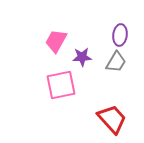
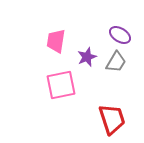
purple ellipse: rotated 65 degrees counterclockwise
pink trapezoid: rotated 20 degrees counterclockwise
purple star: moved 5 px right; rotated 18 degrees counterclockwise
red trapezoid: rotated 24 degrees clockwise
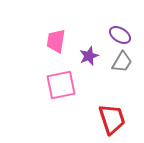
purple star: moved 2 px right, 1 px up
gray trapezoid: moved 6 px right
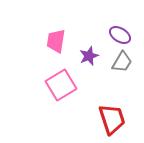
pink square: rotated 20 degrees counterclockwise
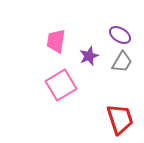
red trapezoid: moved 8 px right
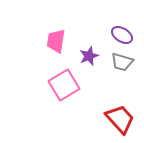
purple ellipse: moved 2 px right
gray trapezoid: rotated 75 degrees clockwise
pink square: moved 3 px right
red trapezoid: rotated 24 degrees counterclockwise
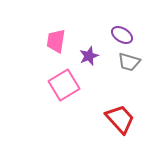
gray trapezoid: moved 7 px right
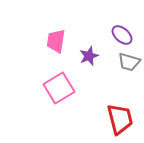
purple ellipse: rotated 10 degrees clockwise
pink square: moved 5 px left, 3 px down
red trapezoid: rotated 28 degrees clockwise
